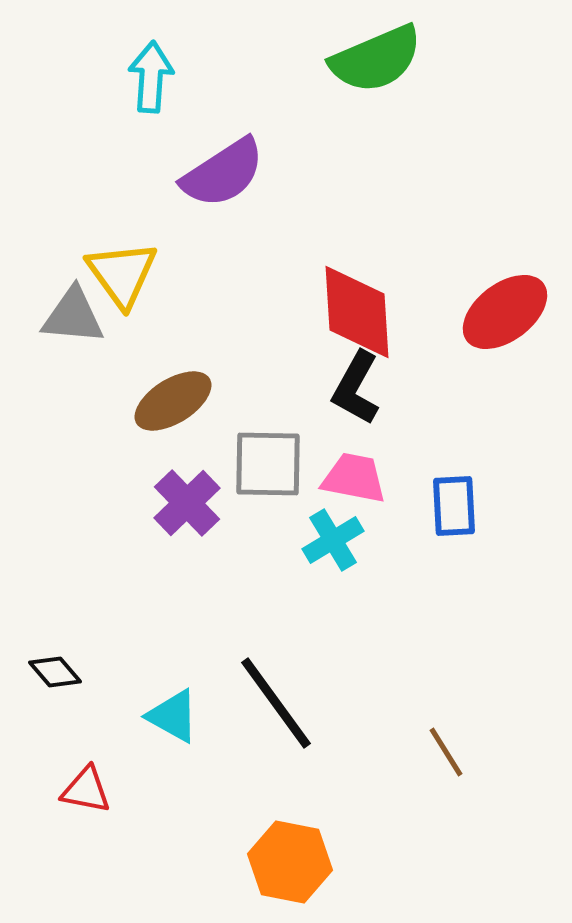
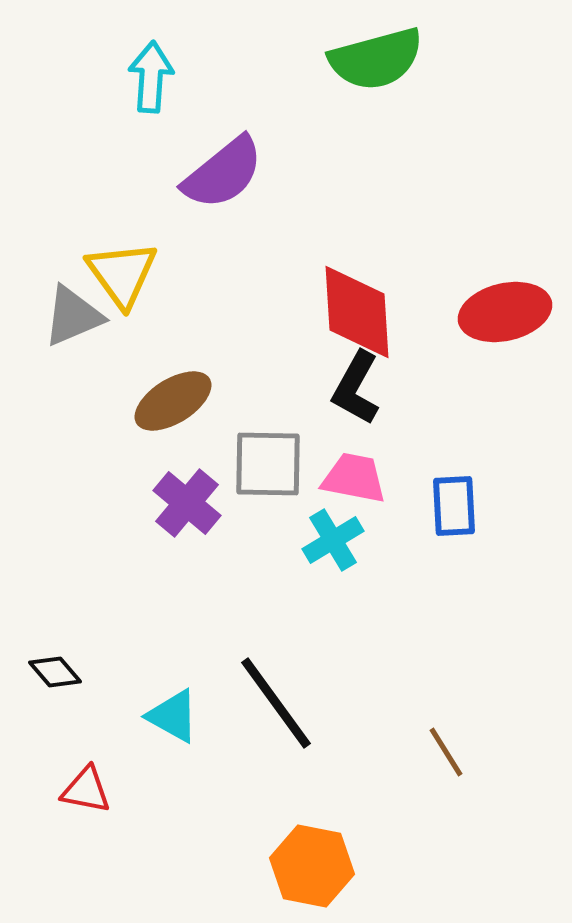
green semicircle: rotated 8 degrees clockwise
purple semicircle: rotated 6 degrees counterclockwise
red ellipse: rotated 24 degrees clockwise
gray triangle: rotated 28 degrees counterclockwise
purple cross: rotated 6 degrees counterclockwise
orange hexagon: moved 22 px right, 4 px down
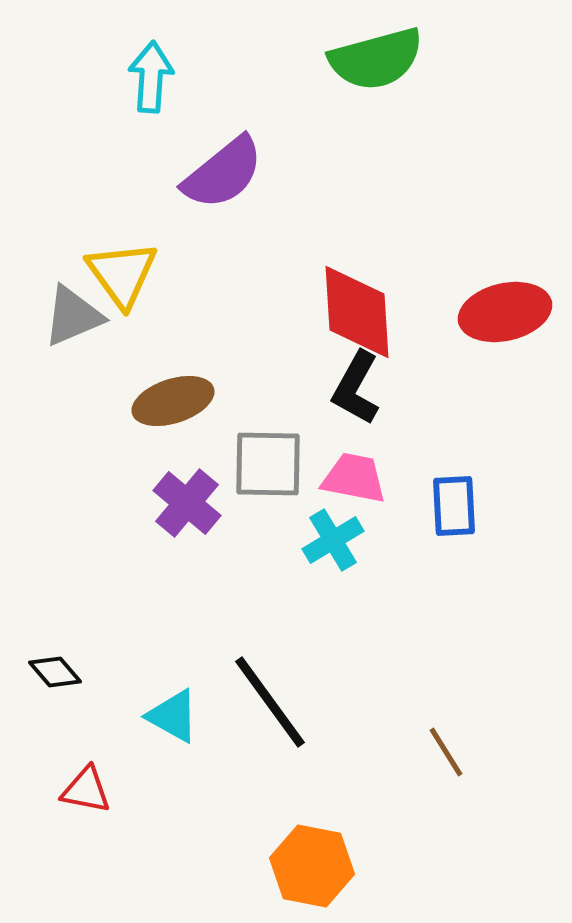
brown ellipse: rotated 14 degrees clockwise
black line: moved 6 px left, 1 px up
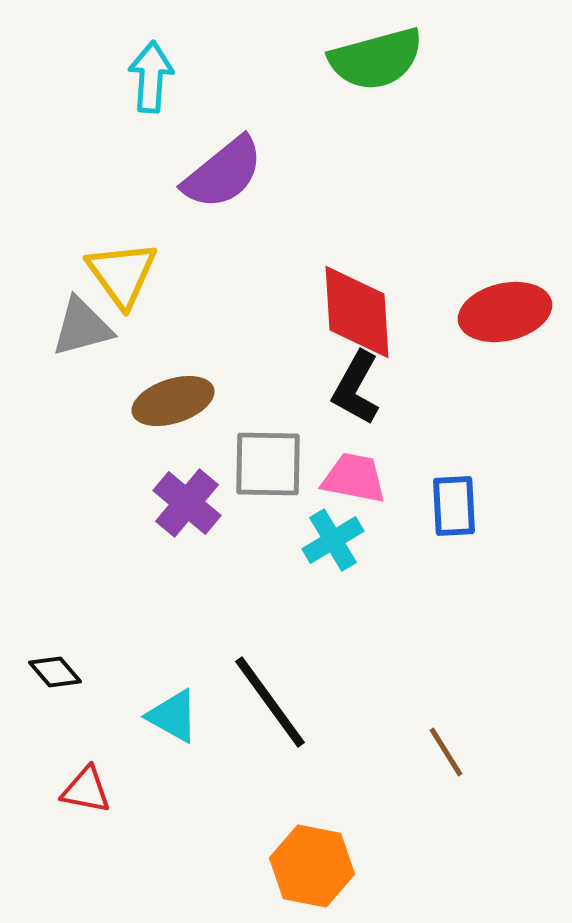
gray triangle: moved 9 px right, 11 px down; rotated 8 degrees clockwise
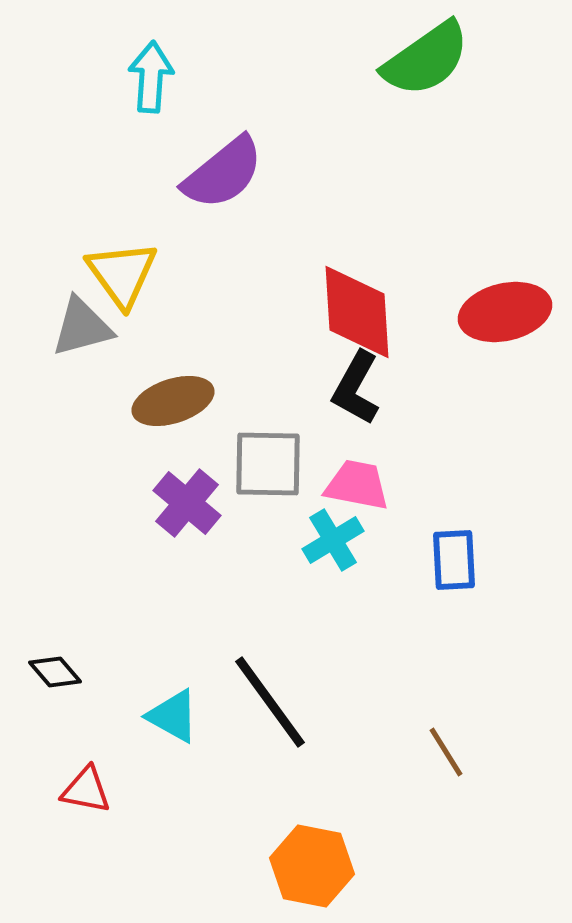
green semicircle: moved 50 px right; rotated 20 degrees counterclockwise
pink trapezoid: moved 3 px right, 7 px down
blue rectangle: moved 54 px down
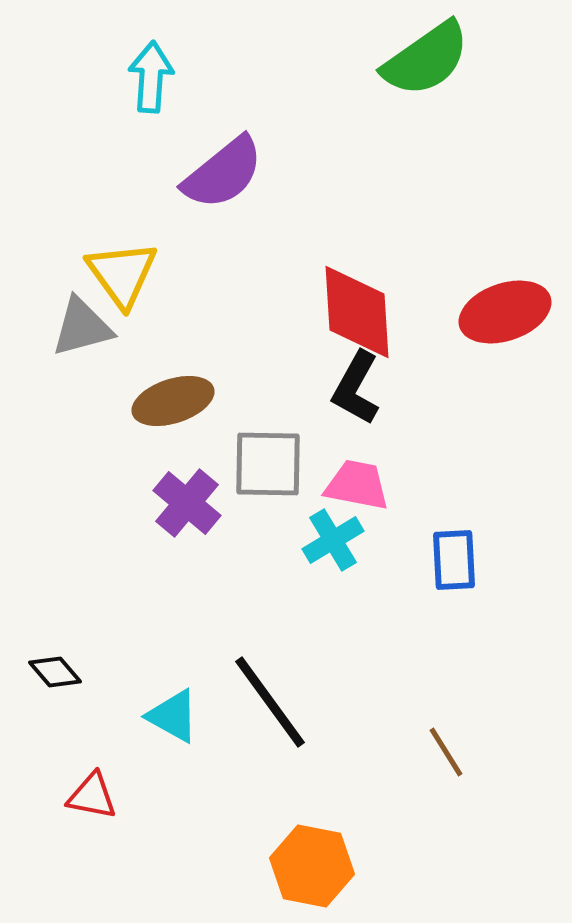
red ellipse: rotated 6 degrees counterclockwise
red triangle: moved 6 px right, 6 px down
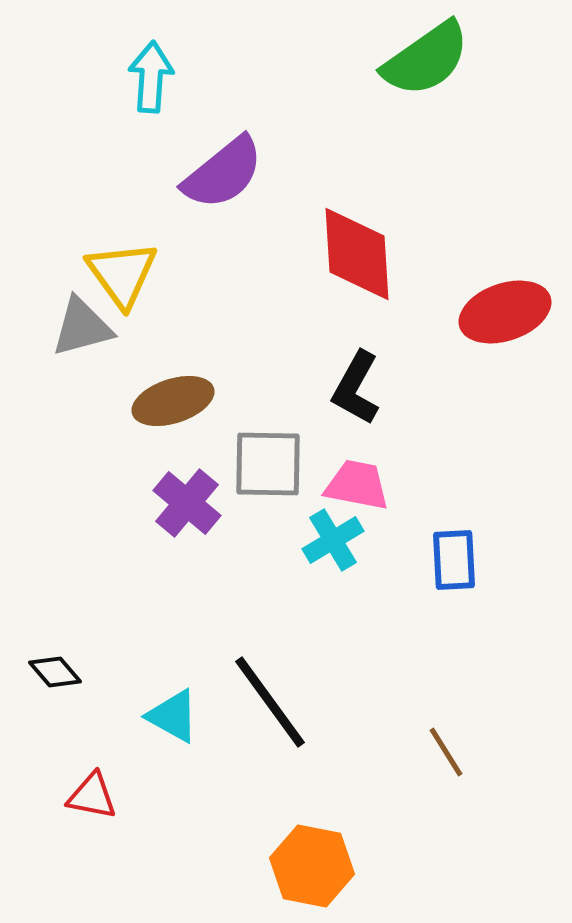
red diamond: moved 58 px up
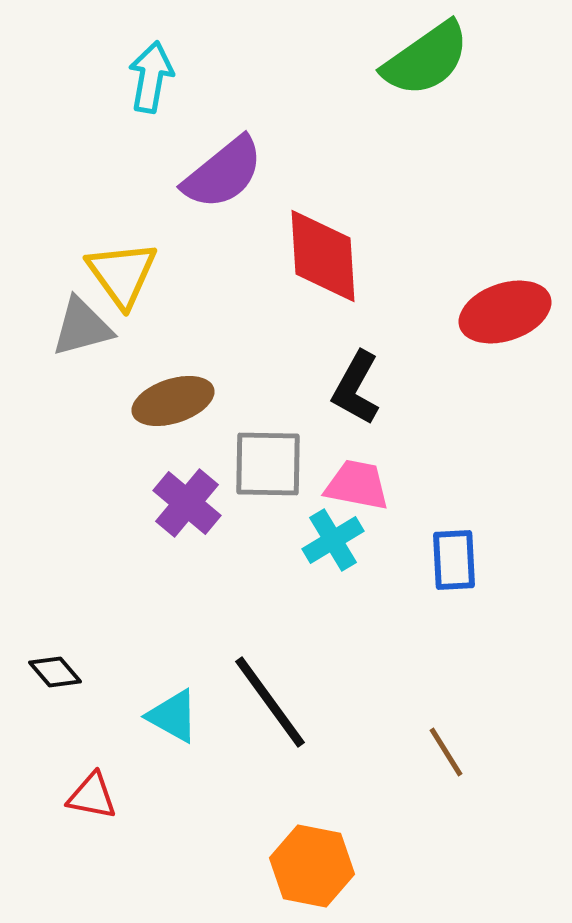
cyan arrow: rotated 6 degrees clockwise
red diamond: moved 34 px left, 2 px down
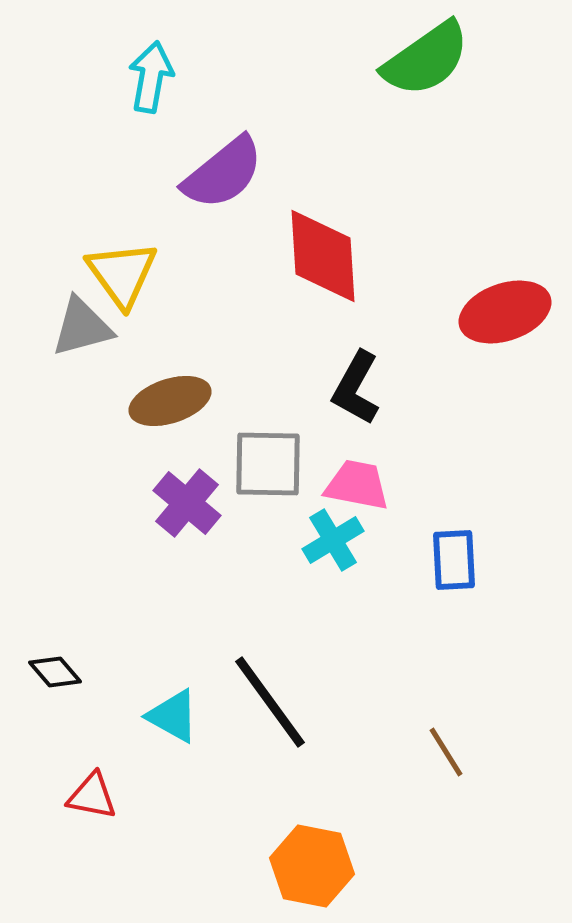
brown ellipse: moved 3 px left
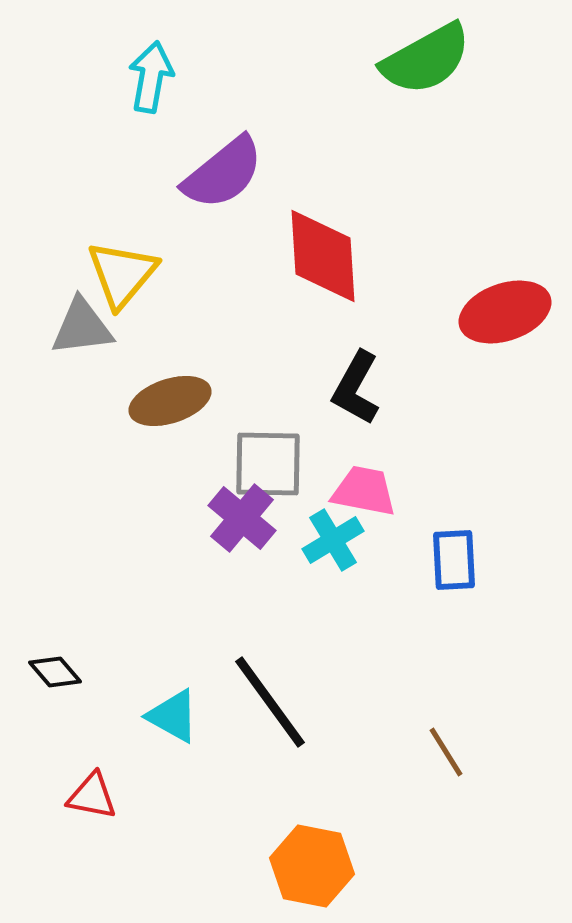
green semicircle: rotated 6 degrees clockwise
yellow triangle: rotated 16 degrees clockwise
gray triangle: rotated 8 degrees clockwise
pink trapezoid: moved 7 px right, 6 px down
purple cross: moved 55 px right, 15 px down
